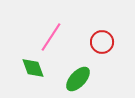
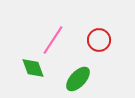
pink line: moved 2 px right, 3 px down
red circle: moved 3 px left, 2 px up
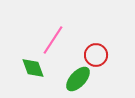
red circle: moved 3 px left, 15 px down
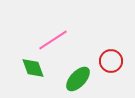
pink line: rotated 24 degrees clockwise
red circle: moved 15 px right, 6 px down
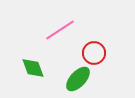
pink line: moved 7 px right, 10 px up
red circle: moved 17 px left, 8 px up
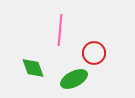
pink line: rotated 52 degrees counterclockwise
green ellipse: moved 4 px left; rotated 20 degrees clockwise
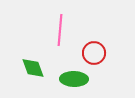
green ellipse: rotated 28 degrees clockwise
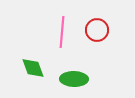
pink line: moved 2 px right, 2 px down
red circle: moved 3 px right, 23 px up
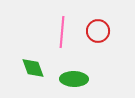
red circle: moved 1 px right, 1 px down
